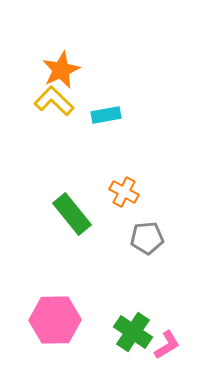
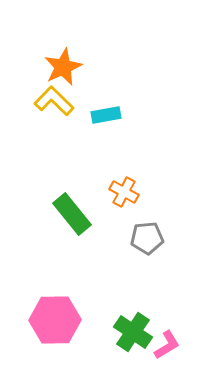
orange star: moved 2 px right, 3 px up
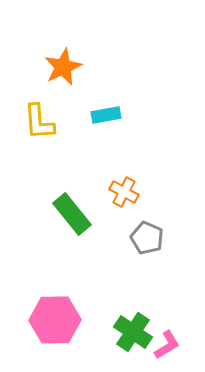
yellow L-shape: moved 15 px left, 21 px down; rotated 138 degrees counterclockwise
gray pentagon: rotated 28 degrees clockwise
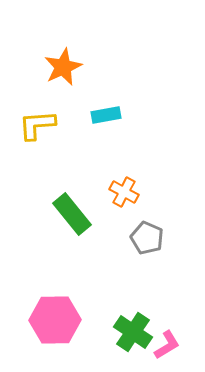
yellow L-shape: moved 2 px left, 3 px down; rotated 90 degrees clockwise
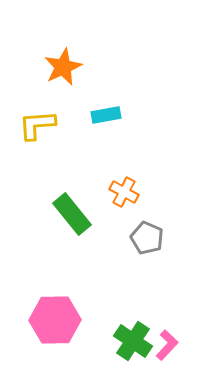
green cross: moved 9 px down
pink L-shape: rotated 16 degrees counterclockwise
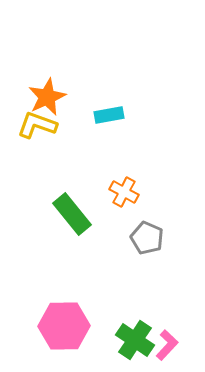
orange star: moved 16 px left, 30 px down
cyan rectangle: moved 3 px right
yellow L-shape: rotated 24 degrees clockwise
pink hexagon: moved 9 px right, 6 px down
green cross: moved 2 px right, 1 px up
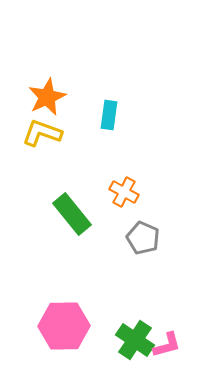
cyan rectangle: rotated 72 degrees counterclockwise
yellow L-shape: moved 5 px right, 8 px down
gray pentagon: moved 4 px left
pink L-shape: rotated 32 degrees clockwise
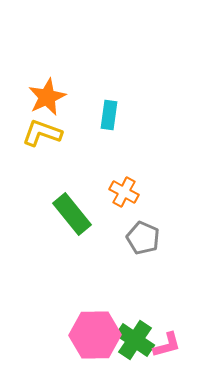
pink hexagon: moved 31 px right, 9 px down
